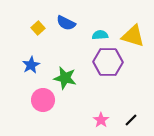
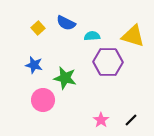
cyan semicircle: moved 8 px left, 1 px down
blue star: moved 3 px right; rotated 30 degrees counterclockwise
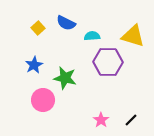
blue star: rotated 30 degrees clockwise
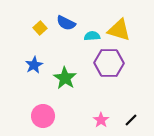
yellow square: moved 2 px right
yellow triangle: moved 14 px left, 6 px up
purple hexagon: moved 1 px right, 1 px down
green star: rotated 20 degrees clockwise
pink circle: moved 16 px down
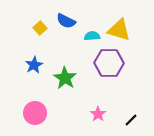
blue semicircle: moved 2 px up
pink circle: moved 8 px left, 3 px up
pink star: moved 3 px left, 6 px up
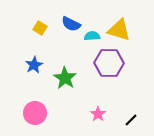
blue semicircle: moved 5 px right, 3 px down
yellow square: rotated 16 degrees counterclockwise
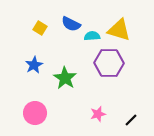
pink star: rotated 21 degrees clockwise
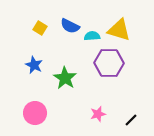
blue semicircle: moved 1 px left, 2 px down
blue star: rotated 18 degrees counterclockwise
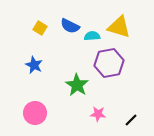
yellow triangle: moved 3 px up
purple hexagon: rotated 12 degrees counterclockwise
green star: moved 12 px right, 7 px down
pink star: rotated 21 degrees clockwise
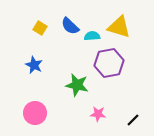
blue semicircle: rotated 18 degrees clockwise
green star: rotated 20 degrees counterclockwise
black line: moved 2 px right
